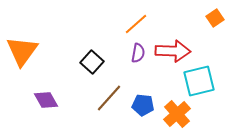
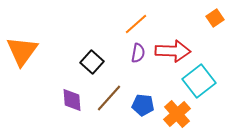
cyan square: rotated 24 degrees counterclockwise
purple diamond: moved 26 px right; rotated 25 degrees clockwise
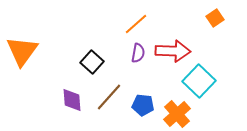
cyan square: rotated 8 degrees counterclockwise
brown line: moved 1 px up
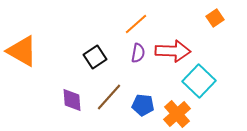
orange triangle: rotated 36 degrees counterclockwise
black square: moved 3 px right, 5 px up; rotated 15 degrees clockwise
